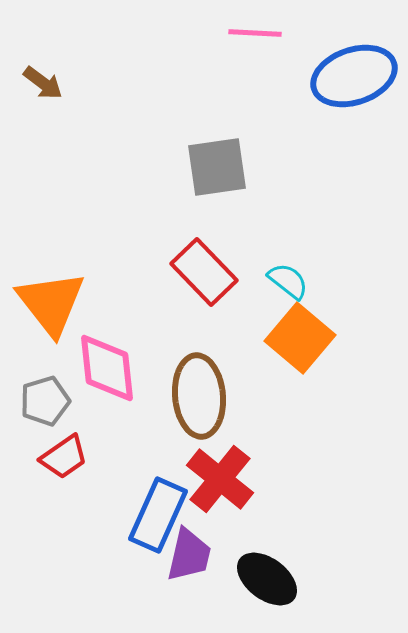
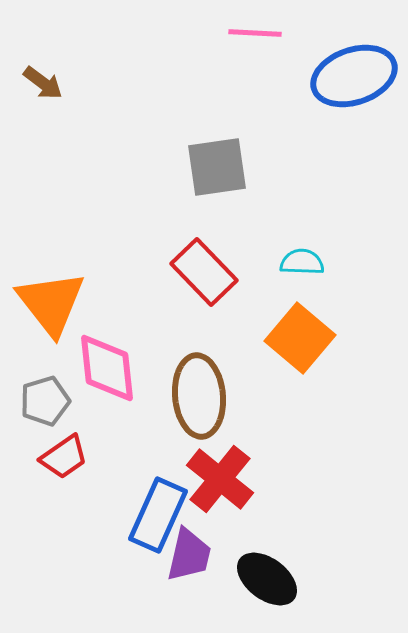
cyan semicircle: moved 14 px right, 19 px up; rotated 36 degrees counterclockwise
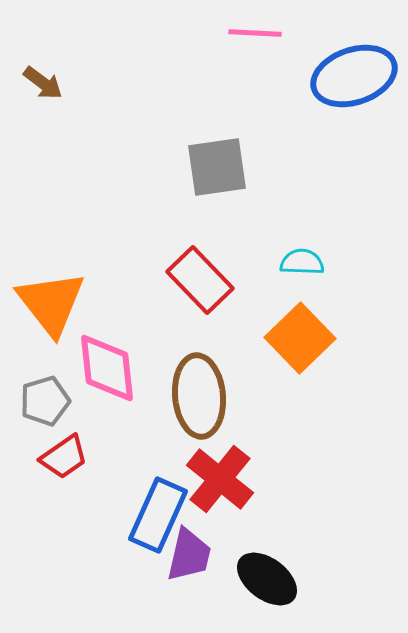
red rectangle: moved 4 px left, 8 px down
orange square: rotated 6 degrees clockwise
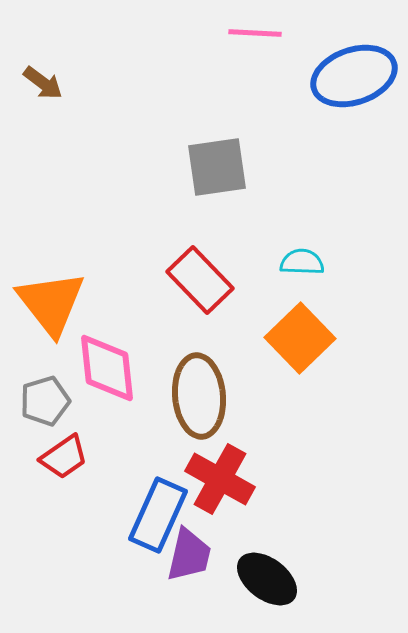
red cross: rotated 10 degrees counterclockwise
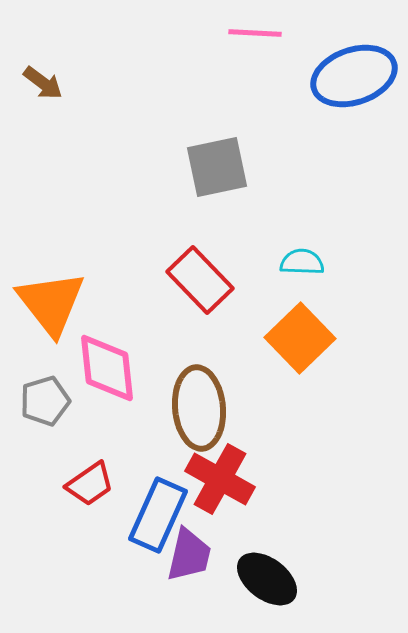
gray square: rotated 4 degrees counterclockwise
brown ellipse: moved 12 px down
red trapezoid: moved 26 px right, 27 px down
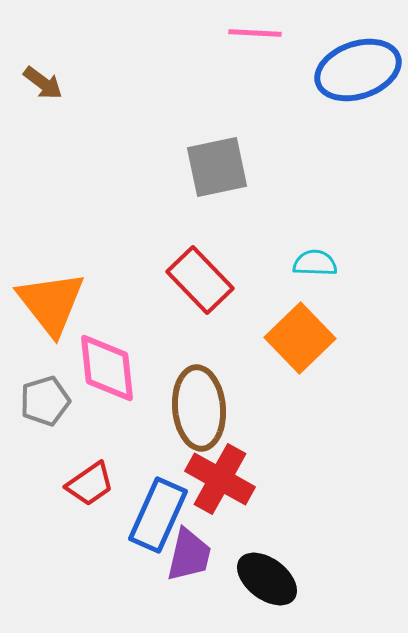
blue ellipse: moved 4 px right, 6 px up
cyan semicircle: moved 13 px right, 1 px down
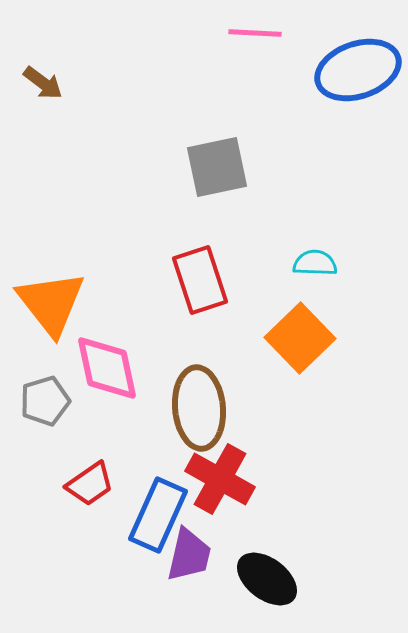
red rectangle: rotated 26 degrees clockwise
pink diamond: rotated 6 degrees counterclockwise
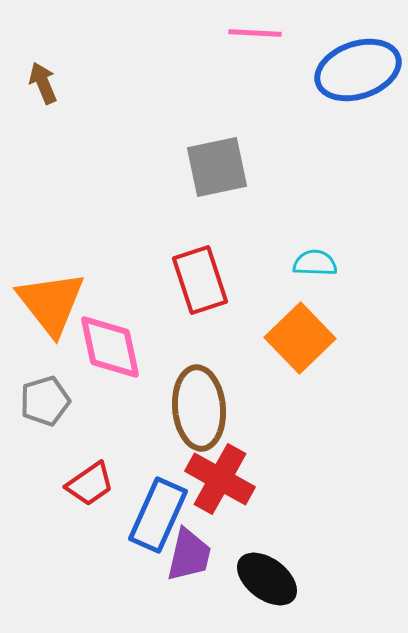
brown arrow: rotated 150 degrees counterclockwise
pink diamond: moved 3 px right, 21 px up
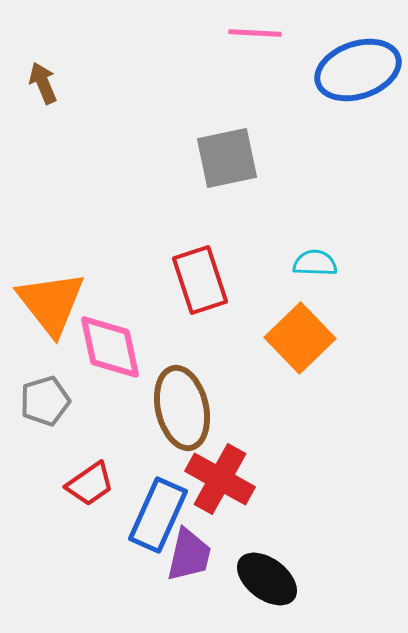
gray square: moved 10 px right, 9 px up
brown ellipse: moved 17 px left; rotated 8 degrees counterclockwise
